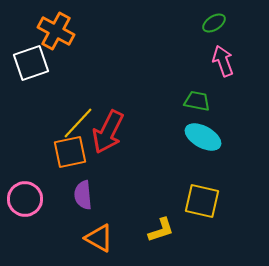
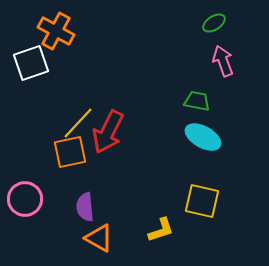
purple semicircle: moved 2 px right, 12 px down
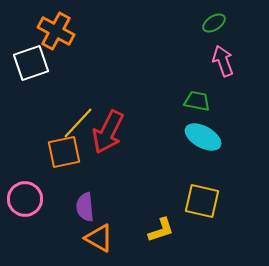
orange square: moved 6 px left
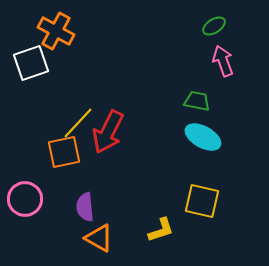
green ellipse: moved 3 px down
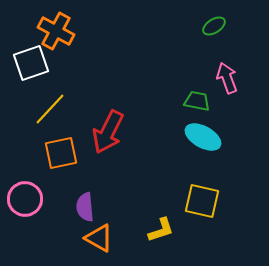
pink arrow: moved 4 px right, 17 px down
yellow line: moved 28 px left, 14 px up
orange square: moved 3 px left, 1 px down
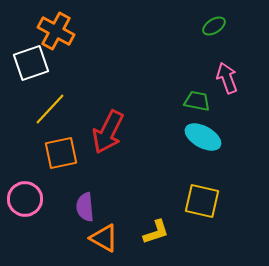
yellow L-shape: moved 5 px left, 2 px down
orange triangle: moved 5 px right
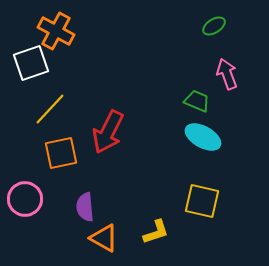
pink arrow: moved 4 px up
green trapezoid: rotated 12 degrees clockwise
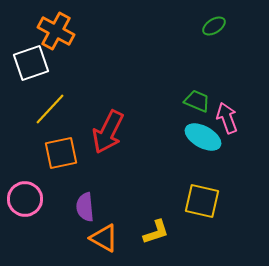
pink arrow: moved 44 px down
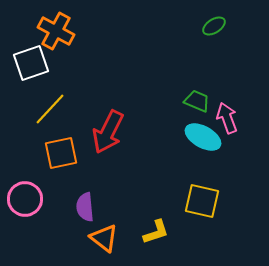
orange triangle: rotated 8 degrees clockwise
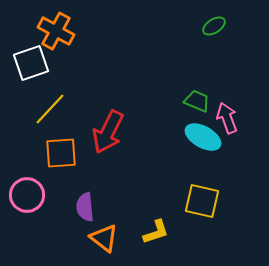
orange square: rotated 8 degrees clockwise
pink circle: moved 2 px right, 4 px up
